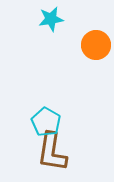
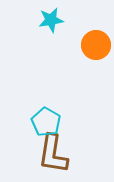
cyan star: moved 1 px down
brown L-shape: moved 1 px right, 2 px down
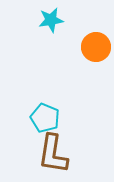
orange circle: moved 2 px down
cyan pentagon: moved 1 px left, 4 px up; rotated 8 degrees counterclockwise
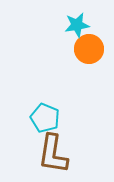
cyan star: moved 26 px right, 5 px down
orange circle: moved 7 px left, 2 px down
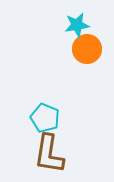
orange circle: moved 2 px left
brown L-shape: moved 4 px left
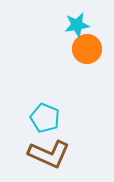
brown L-shape: rotated 75 degrees counterclockwise
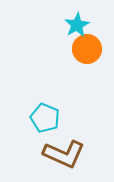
cyan star: rotated 20 degrees counterclockwise
brown L-shape: moved 15 px right
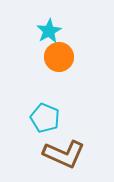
cyan star: moved 28 px left, 6 px down
orange circle: moved 28 px left, 8 px down
